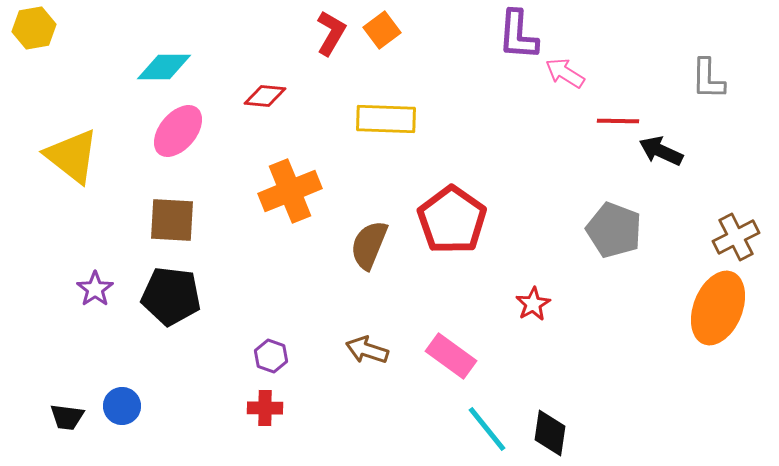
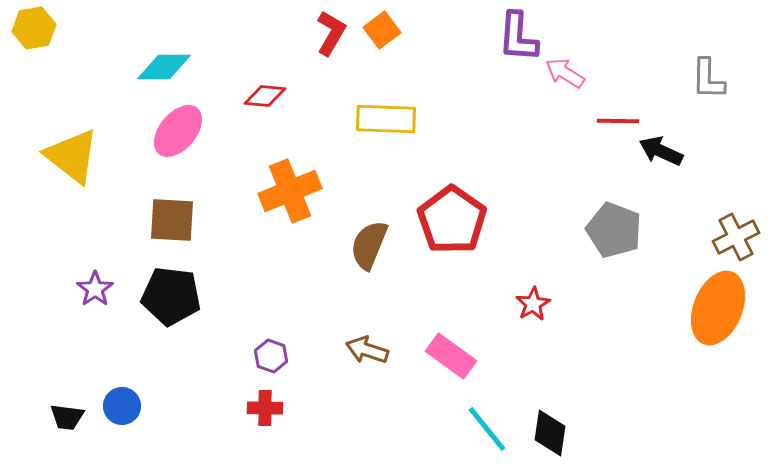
purple L-shape: moved 2 px down
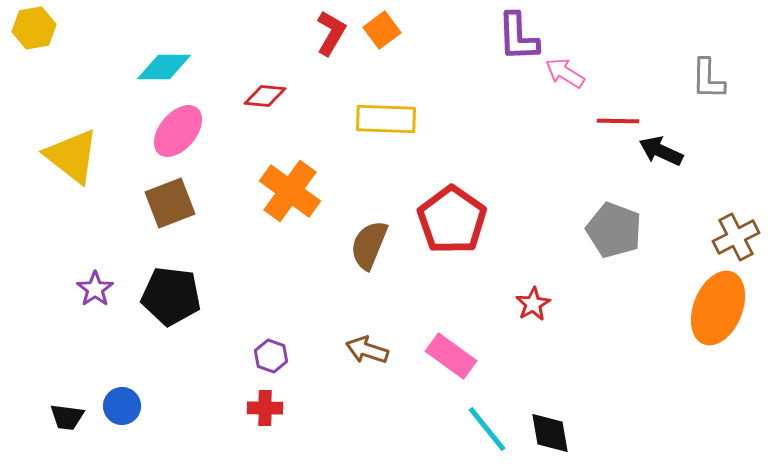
purple L-shape: rotated 6 degrees counterclockwise
orange cross: rotated 32 degrees counterclockwise
brown square: moved 2 px left, 17 px up; rotated 24 degrees counterclockwise
black diamond: rotated 18 degrees counterclockwise
